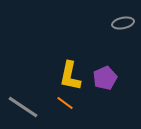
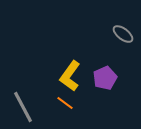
gray ellipse: moved 11 px down; rotated 50 degrees clockwise
yellow L-shape: rotated 24 degrees clockwise
gray line: rotated 28 degrees clockwise
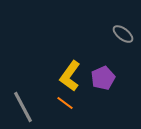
purple pentagon: moved 2 px left
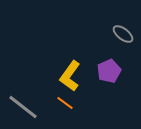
purple pentagon: moved 6 px right, 7 px up
gray line: rotated 24 degrees counterclockwise
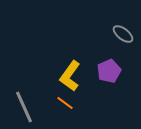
gray line: moved 1 px right; rotated 28 degrees clockwise
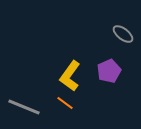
gray line: rotated 44 degrees counterclockwise
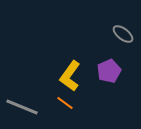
gray line: moved 2 px left
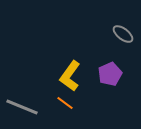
purple pentagon: moved 1 px right, 3 px down
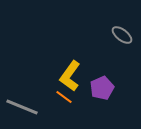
gray ellipse: moved 1 px left, 1 px down
purple pentagon: moved 8 px left, 14 px down
orange line: moved 1 px left, 6 px up
